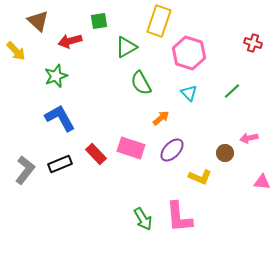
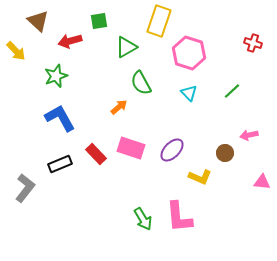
orange arrow: moved 42 px left, 11 px up
pink arrow: moved 3 px up
gray L-shape: moved 18 px down
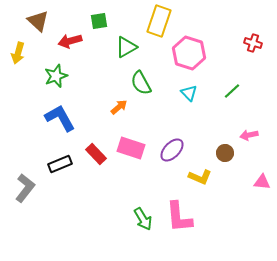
yellow arrow: moved 2 px right, 2 px down; rotated 60 degrees clockwise
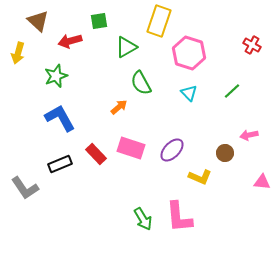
red cross: moved 1 px left, 2 px down; rotated 12 degrees clockwise
gray L-shape: rotated 108 degrees clockwise
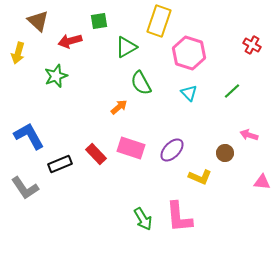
blue L-shape: moved 31 px left, 18 px down
pink arrow: rotated 30 degrees clockwise
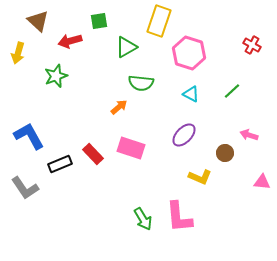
green semicircle: rotated 55 degrees counterclockwise
cyan triangle: moved 2 px right, 1 px down; rotated 18 degrees counterclockwise
purple ellipse: moved 12 px right, 15 px up
red rectangle: moved 3 px left
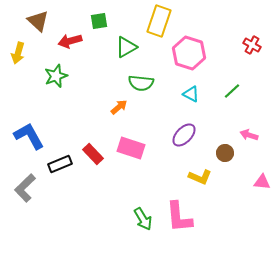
gray L-shape: rotated 80 degrees clockwise
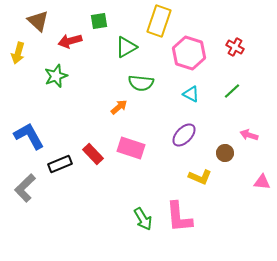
red cross: moved 17 px left, 2 px down
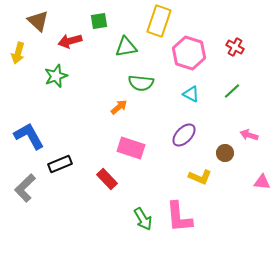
green triangle: rotated 20 degrees clockwise
red rectangle: moved 14 px right, 25 px down
